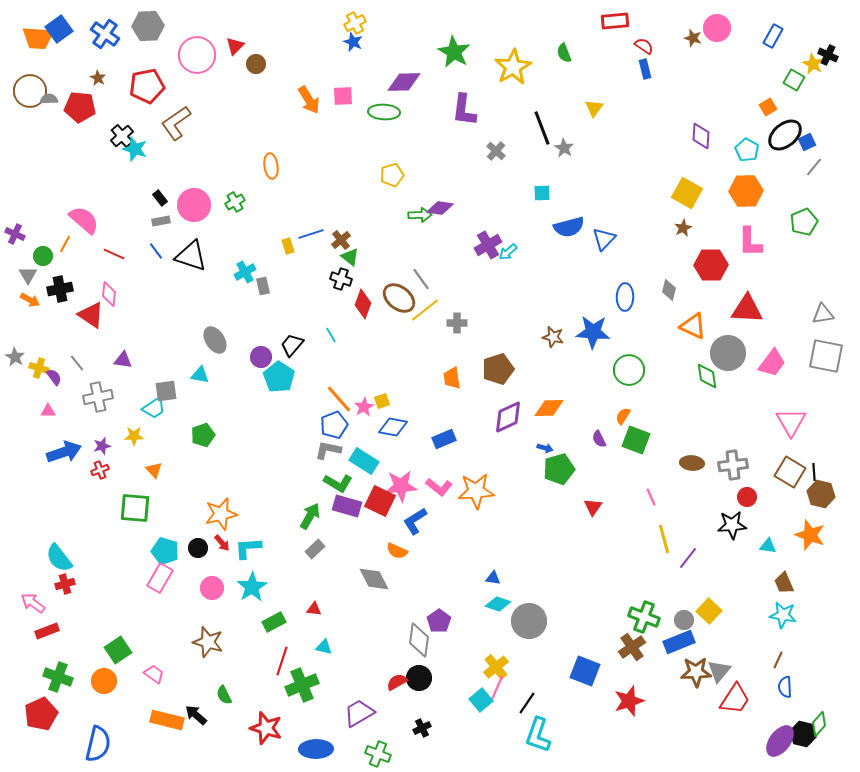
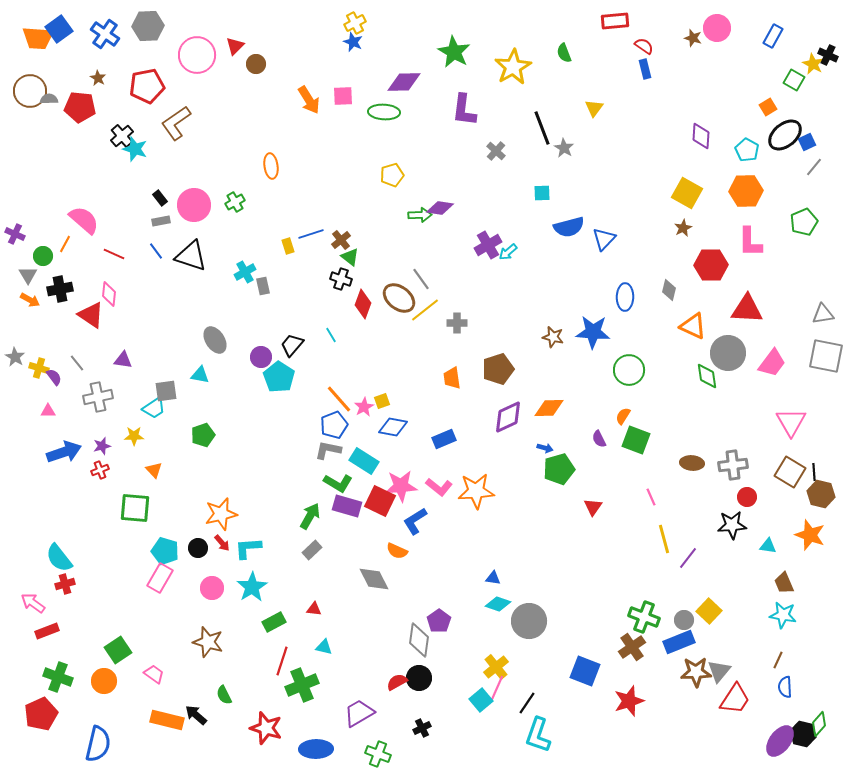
gray rectangle at (315, 549): moved 3 px left, 1 px down
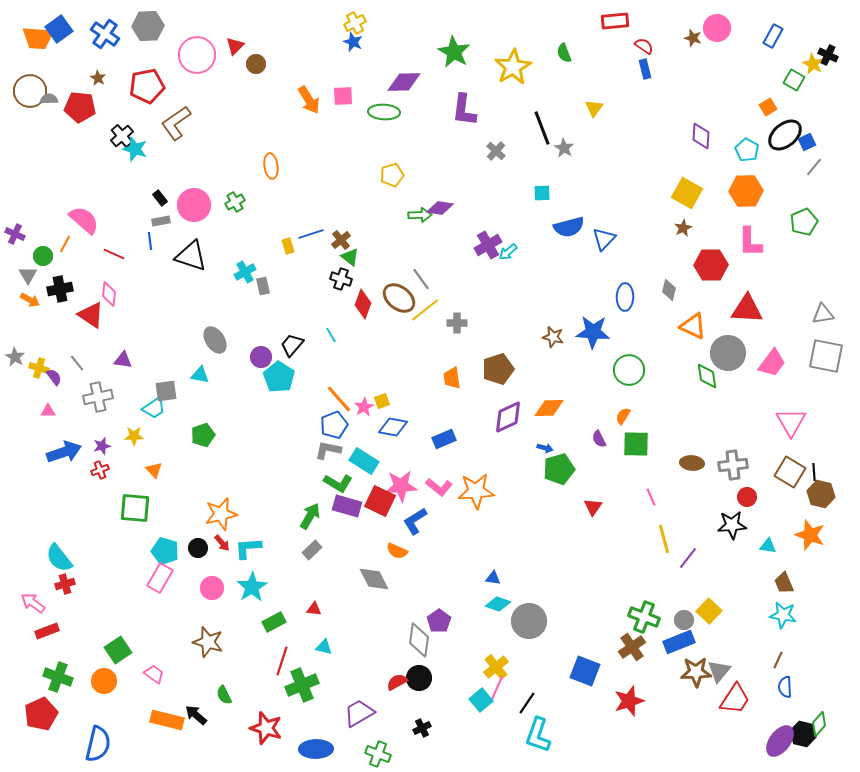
blue line at (156, 251): moved 6 px left, 10 px up; rotated 30 degrees clockwise
green square at (636, 440): moved 4 px down; rotated 20 degrees counterclockwise
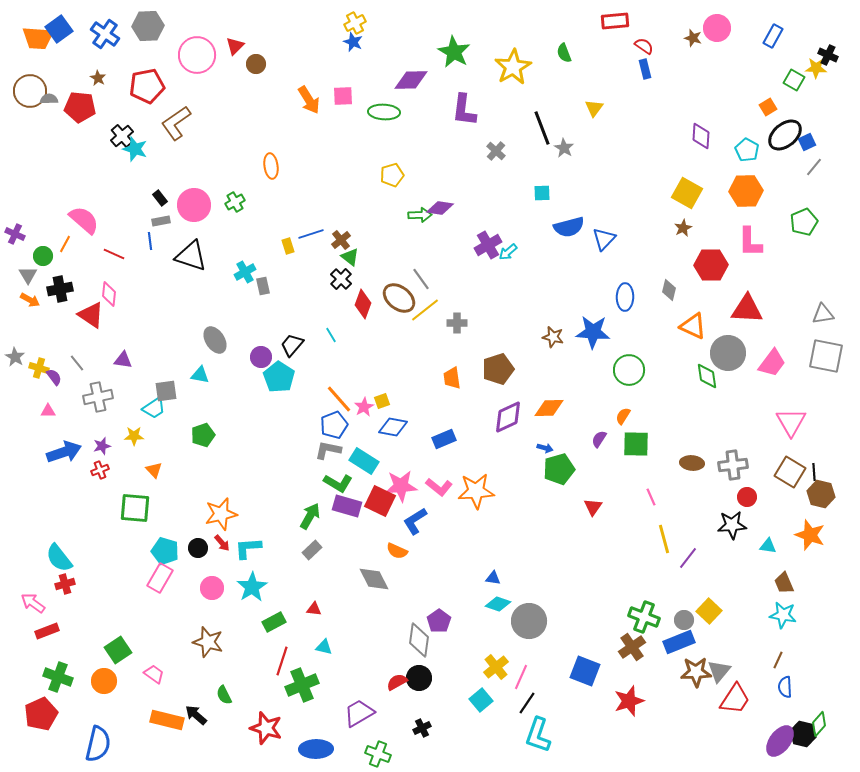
yellow star at (813, 64): moved 3 px right, 4 px down; rotated 25 degrees counterclockwise
purple diamond at (404, 82): moved 7 px right, 2 px up
black cross at (341, 279): rotated 25 degrees clockwise
purple semicircle at (599, 439): rotated 60 degrees clockwise
pink line at (497, 688): moved 24 px right, 11 px up
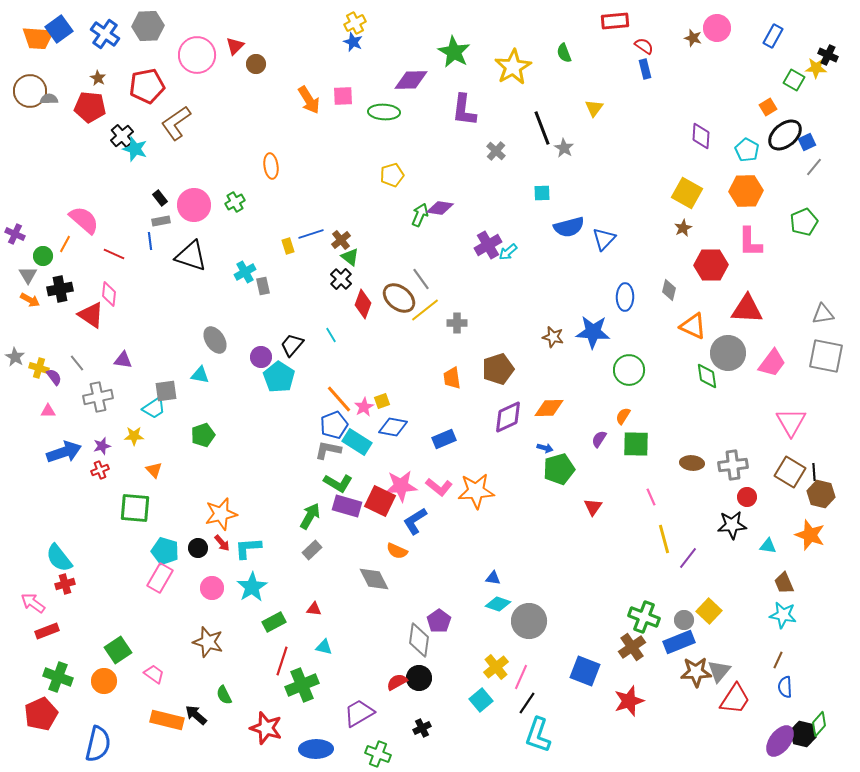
red pentagon at (80, 107): moved 10 px right
green arrow at (420, 215): rotated 65 degrees counterclockwise
cyan rectangle at (364, 461): moved 7 px left, 19 px up
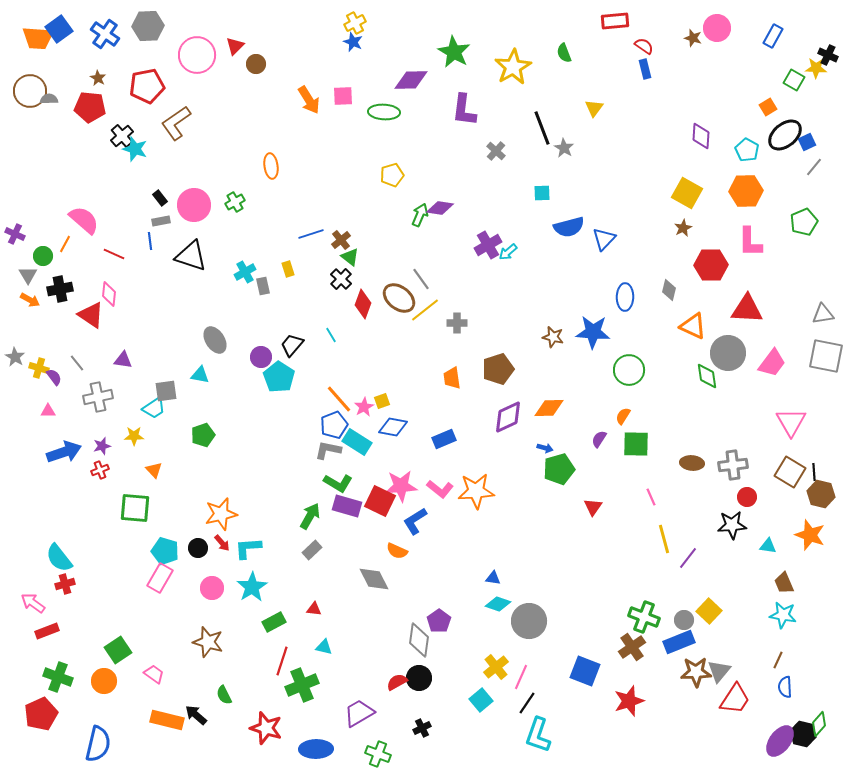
yellow rectangle at (288, 246): moved 23 px down
pink L-shape at (439, 487): moved 1 px right, 2 px down
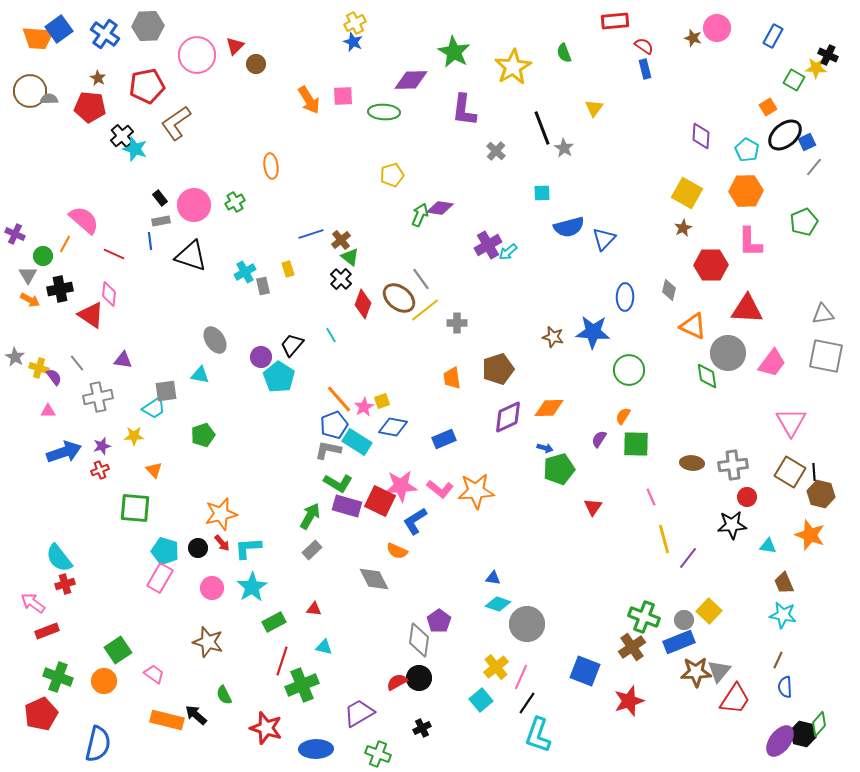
gray circle at (529, 621): moved 2 px left, 3 px down
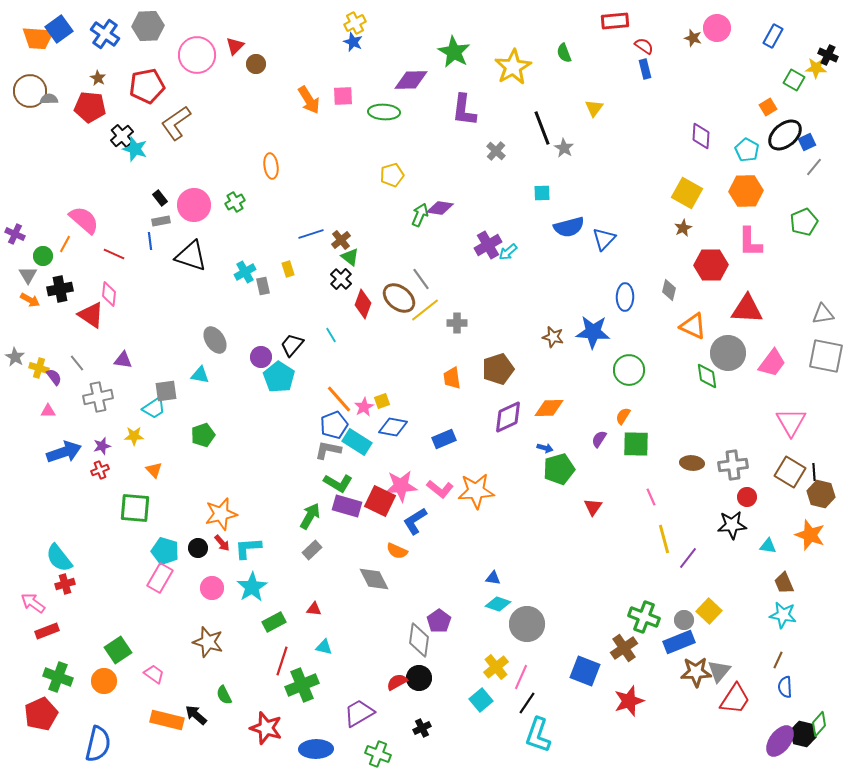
brown cross at (632, 647): moved 8 px left, 1 px down
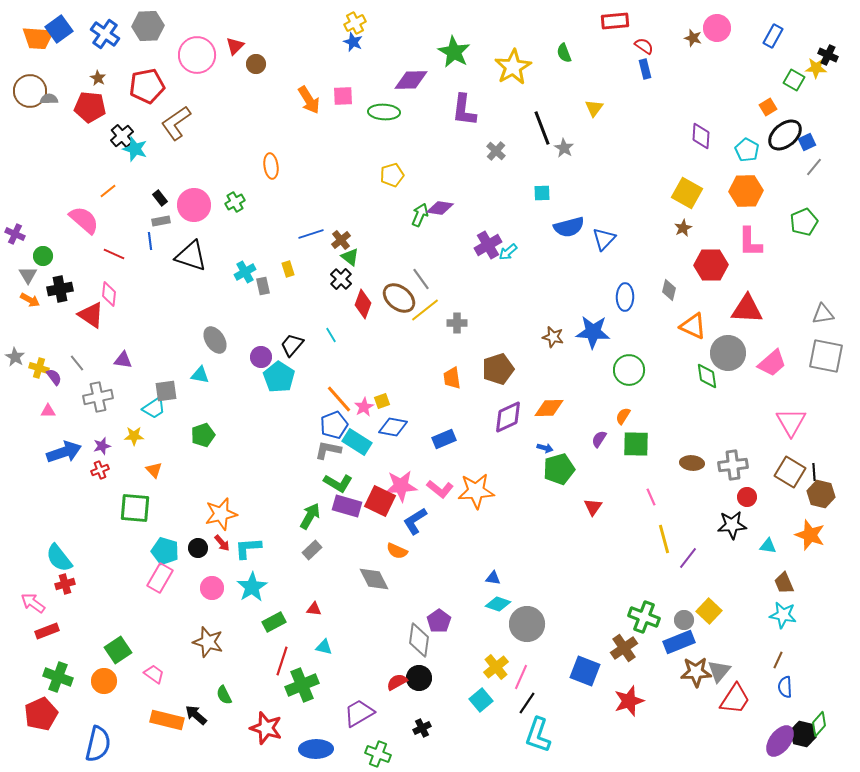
orange line at (65, 244): moved 43 px right, 53 px up; rotated 24 degrees clockwise
pink trapezoid at (772, 363): rotated 12 degrees clockwise
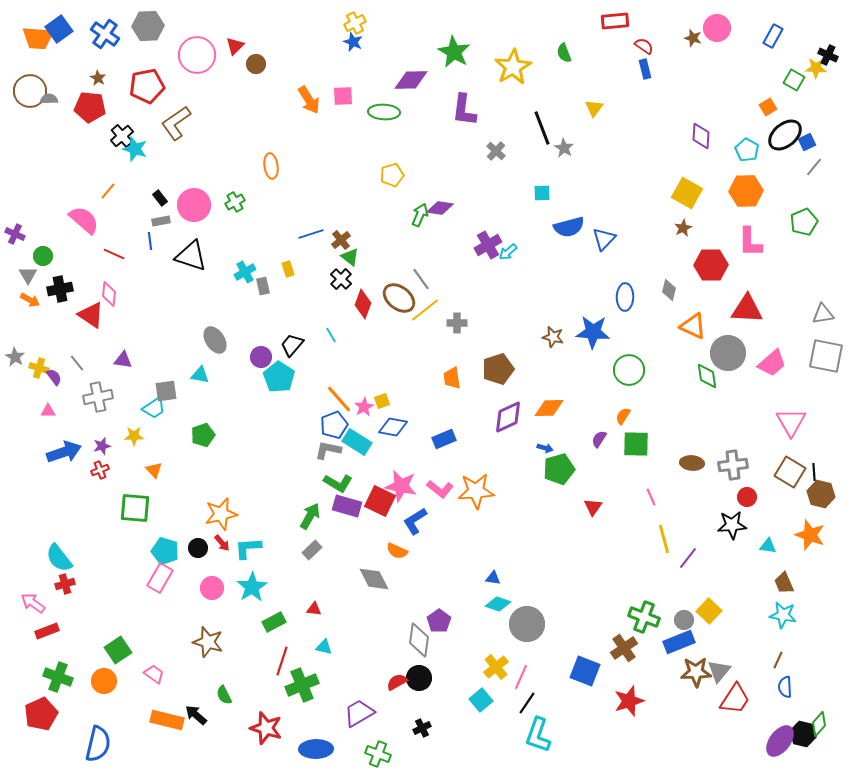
orange line at (108, 191): rotated 12 degrees counterclockwise
pink star at (401, 486): rotated 16 degrees clockwise
